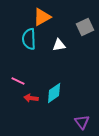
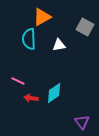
gray square: rotated 36 degrees counterclockwise
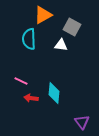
orange triangle: moved 1 px right, 2 px up
gray square: moved 13 px left
white triangle: moved 2 px right; rotated 16 degrees clockwise
pink line: moved 3 px right
cyan diamond: rotated 50 degrees counterclockwise
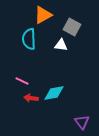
pink line: moved 1 px right
cyan diamond: rotated 75 degrees clockwise
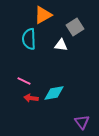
gray square: moved 3 px right; rotated 30 degrees clockwise
pink line: moved 2 px right
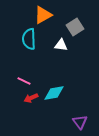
red arrow: rotated 32 degrees counterclockwise
purple triangle: moved 2 px left
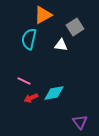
cyan semicircle: rotated 15 degrees clockwise
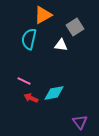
red arrow: rotated 48 degrees clockwise
